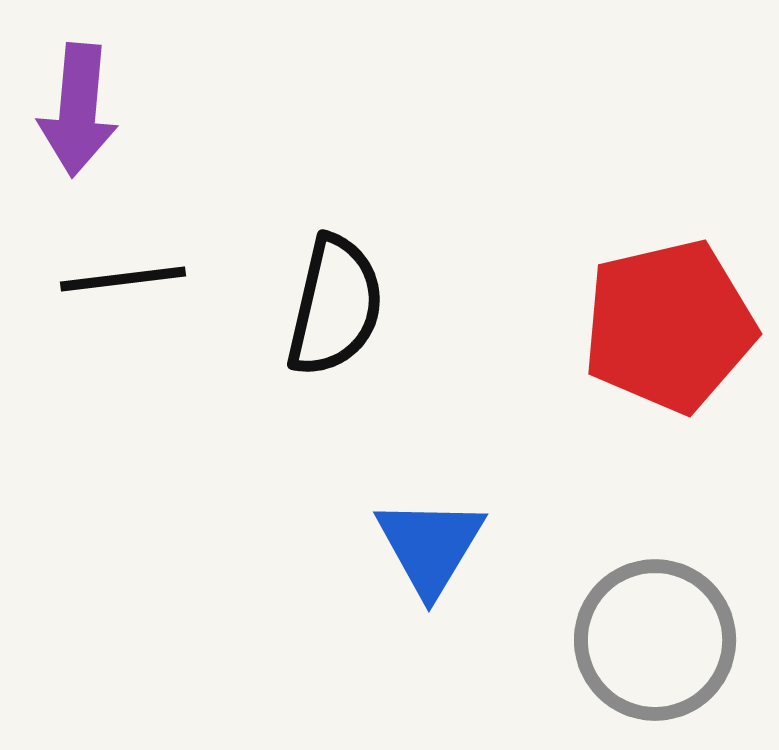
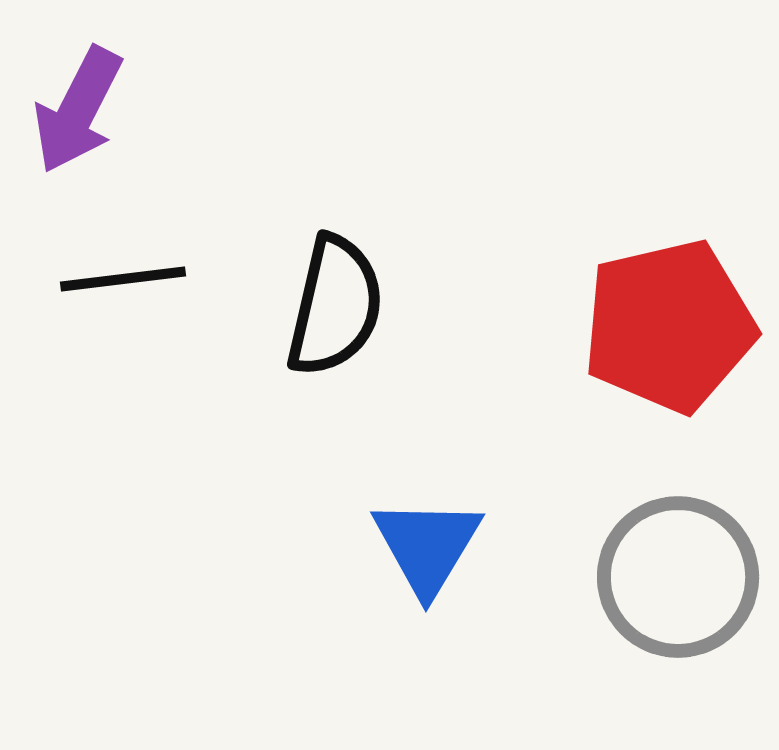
purple arrow: rotated 22 degrees clockwise
blue triangle: moved 3 px left
gray circle: moved 23 px right, 63 px up
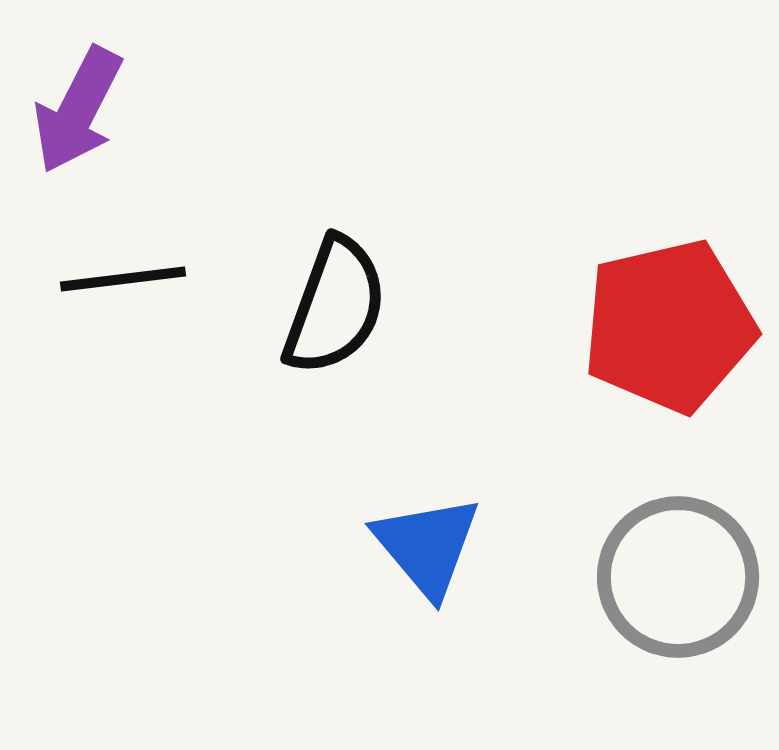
black semicircle: rotated 7 degrees clockwise
blue triangle: rotated 11 degrees counterclockwise
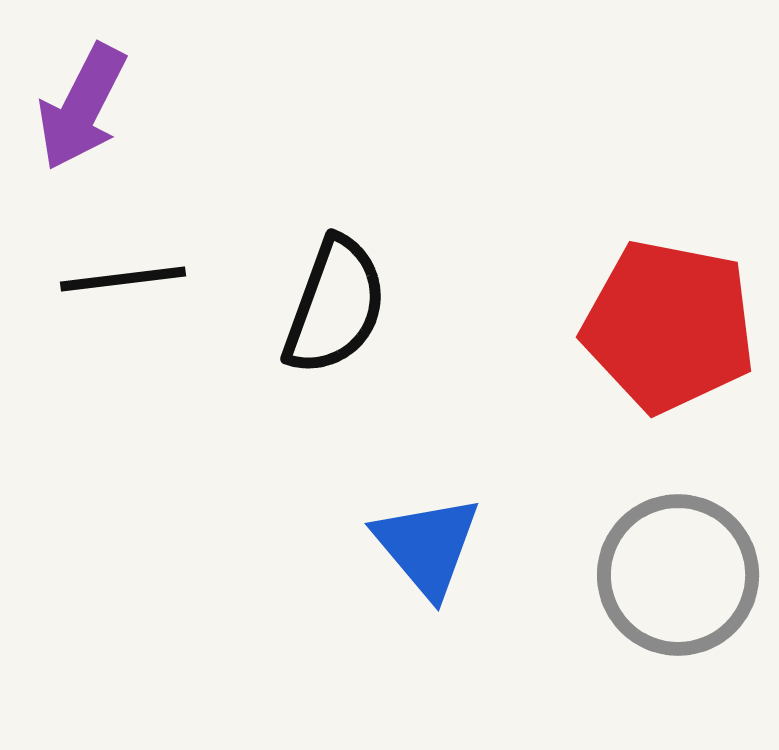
purple arrow: moved 4 px right, 3 px up
red pentagon: rotated 24 degrees clockwise
gray circle: moved 2 px up
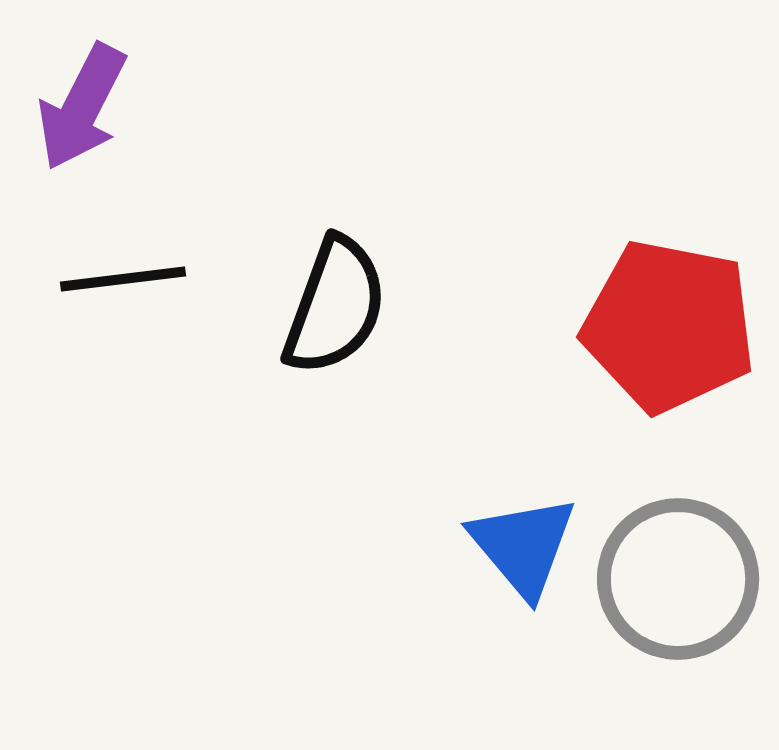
blue triangle: moved 96 px right
gray circle: moved 4 px down
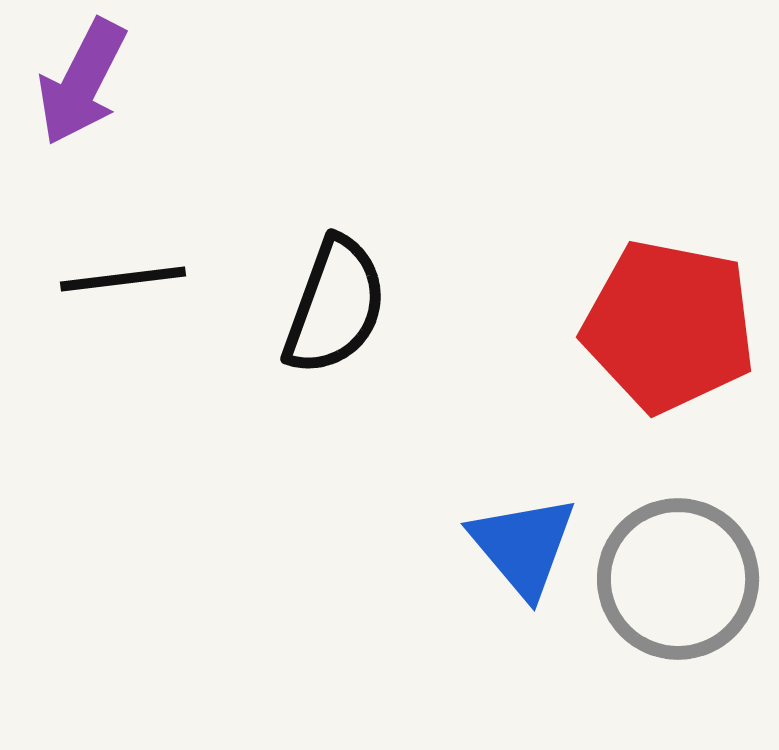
purple arrow: moved 25 px up
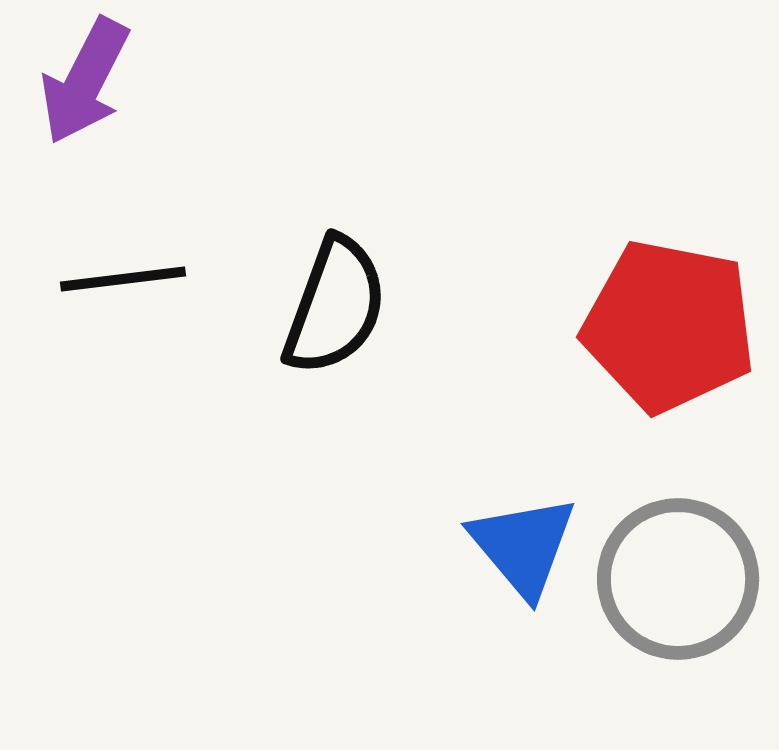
purple arrow: moved 3 px right, 1 px up
